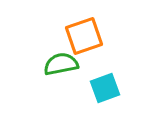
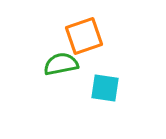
cyan square: rotated 28 degrees clockwise
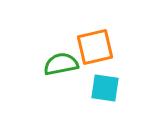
orange square: moved 11 px right, 11 px down; rotated 6 degrees clockwise
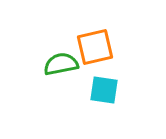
cyan square: moved 1 px left, 2 px down
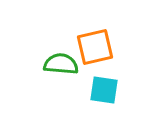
green semicircle: rotated 16 degrees clockwise
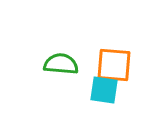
orange square: moved 19 px right, 18 px down; rotated 18 degrees clockwise
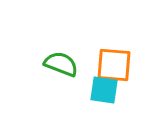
green semicircle: rotated 16 degrees clockwise
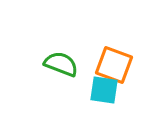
orange square: rotated 15 degrees clockwise
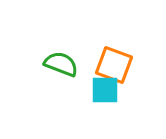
cyan square: moved 1 px right; rotated 8 degrees counterclockwise
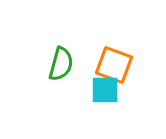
green semicircle: rotated 84 degrees clockwise
